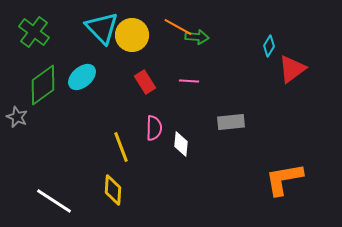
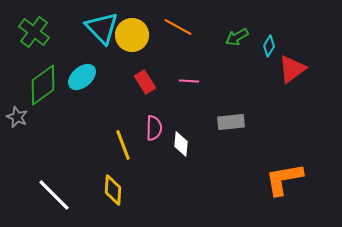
green arrow: moved 40 px right; rotated 145 degrees clockwise
yellow line: moved 2 px right, 2 px up
white line: moved 6 px up; rotated 12 degrees clockwise
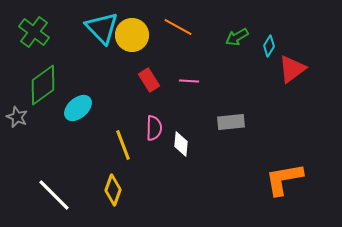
cyan ellipse: moved 4 px left, 31 px down
red rectangle: moved 4 px right, 2 px up
yellow diamond: rotated 16 degrees clockwise
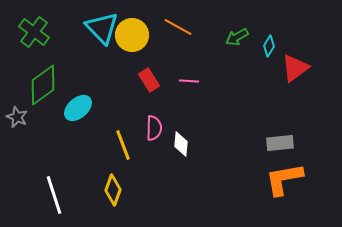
red triangle: moved 3 px right, 1 px up
gray rectangle: moved 49 px right, 21 px down
white line: rotated 27 degrees clockwise
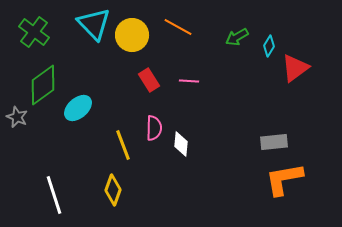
cyan triangle: moved 8 px left, 4 px up
gray rectangle: moved 6 px left, 1 px up
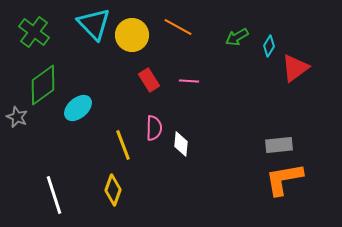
gray rectangle: moved 5 px right, 3 px down
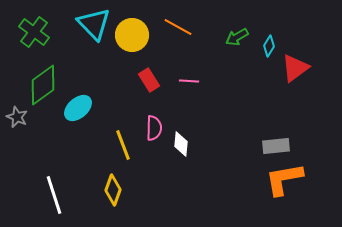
gray rectangle: moved 3 px left, 1 px down
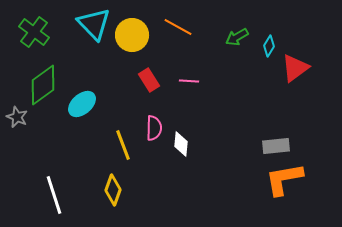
cyan ellipse: moved 4 px right, 4 px up
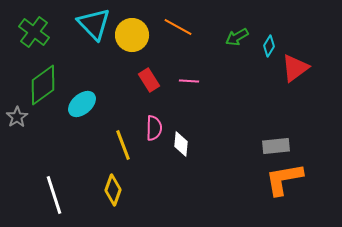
gray star: rotated 15 degrees clockwise
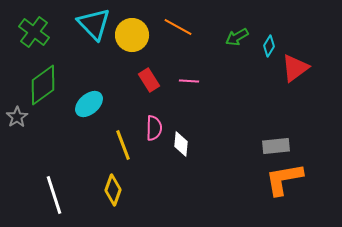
cyan ellipse: moved 7 px right
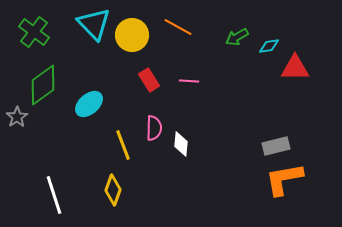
cyan diamond: rotated 50 degrees clockwise
red triangle: rotated 36 degrees clockwise
gray rectangle: rotated 8 degrees counterclockwise
